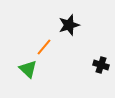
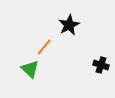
black star: rotated 10 degrees counterclockwise
green triangle: moved 2 px right
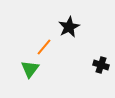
black star: moved 2 px down
green triangle: rotated 24 degrees clockwise
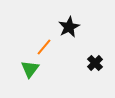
black cross: moved 6 px left, 2 px up; rotated 28 degrees clockwise
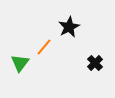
green triangle: moved 10 px left, 6 px up
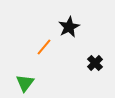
green triangle: moved 5 px right, 20 px down
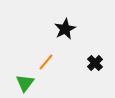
black star: moved 4 px left, 2 px down
orange line: moved 2 px right, 15 px down
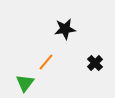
black star: rotated 20 degrees clockwise
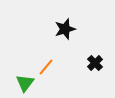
black star: rotated 10 degrees counterclockwise
orange line: moved 5 px down
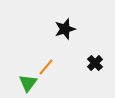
green triangle: moved 3 px right
